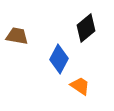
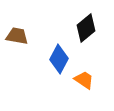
orange trapezoid: moved 4 px right, 6 px up
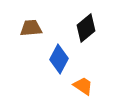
brown trapezoid: moved 14 px right, 8 px up; rotated 15 degrees counterclockwise
orange trapezoid: moved 1 px left, 6 px down
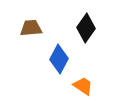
black diamond: rotated 16 degrees counterclockwise
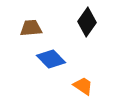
black diamond: moved 1 px right, 6 px up
blue diamond: moved 8 px left; rotated 72 degrees counterclockwise
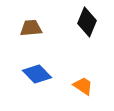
black diamond: rotated 12 degrees counterclockwise
blue diamond: moved 14 px left, 15 px down
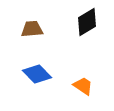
black diamond: rotated 36 degrees clockwise
brown trapezoid: moved 1 px right, 1 px down
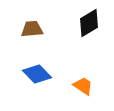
black diamond: moved 2 px right, 1 px down
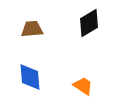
blue diamond: moved 7 px left, 3 px down; rotated 40 degrees clockwise
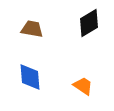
brown trapezoid: rotated 15 degrees clockwise
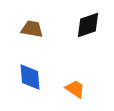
black diamond: moved 1 px left, 2 px down; rotated 12 degrees clockwise
orange trapezoid: moved 8 px left, 3 px down
